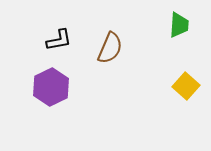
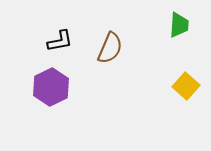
black L-shape: moved 1 px right, 1 px down
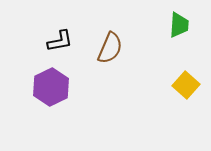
yellow square: moved 1 px up
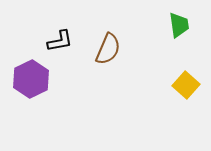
green trapezoid: rotated 12 degrees counterclockwise
brown semicircle: moved 2 px left, 1 px down
purple hexagon: moved 20 px left, 8 px up
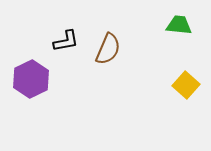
green trapezoid: rotated 76 degrees counterclockwise
black L-shape: moved 6 px right
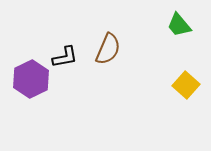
green trapezoid: rotated 136 degrees counterclockwise
black L-shape: moved 1 px left, 16 px down
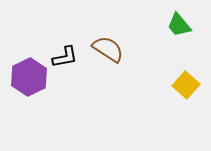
brown semicircle: rotated 80 degrees counterclockwise
purple hexagon: moved 2 px left, 2 px up
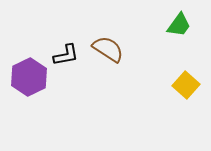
green trapezoid: rotated 104 degrees counterclockwise
black L-shape: moved 1 px right, 2 px up
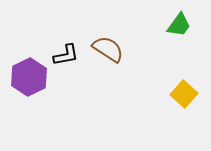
yellow square: moved 2 px left, 9 px down
